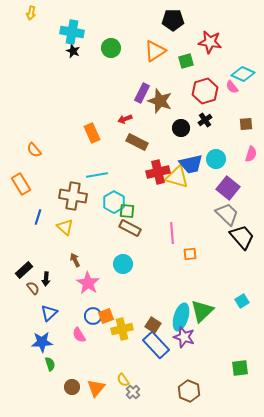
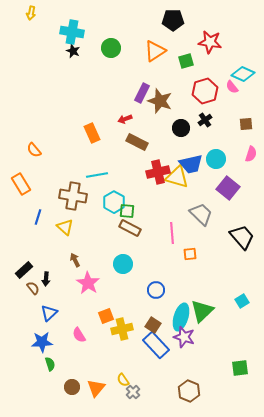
gray trapezoid at (227, 214): moved 26 px left
blue circle at (93, 316): moved 63 px right, 26 px up
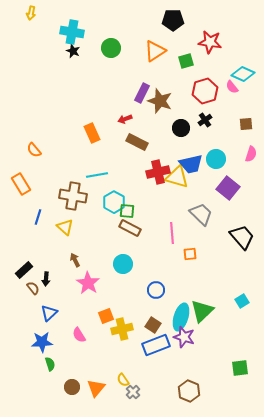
blue rectangle at (156, 345): rotated 68 degrees counterclockwise
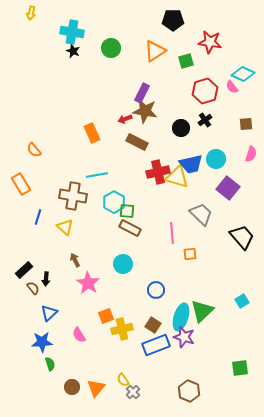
brown star at (160, 101): moved 15 px left, 10 px down; rotated 10 degrees counterclockwise
